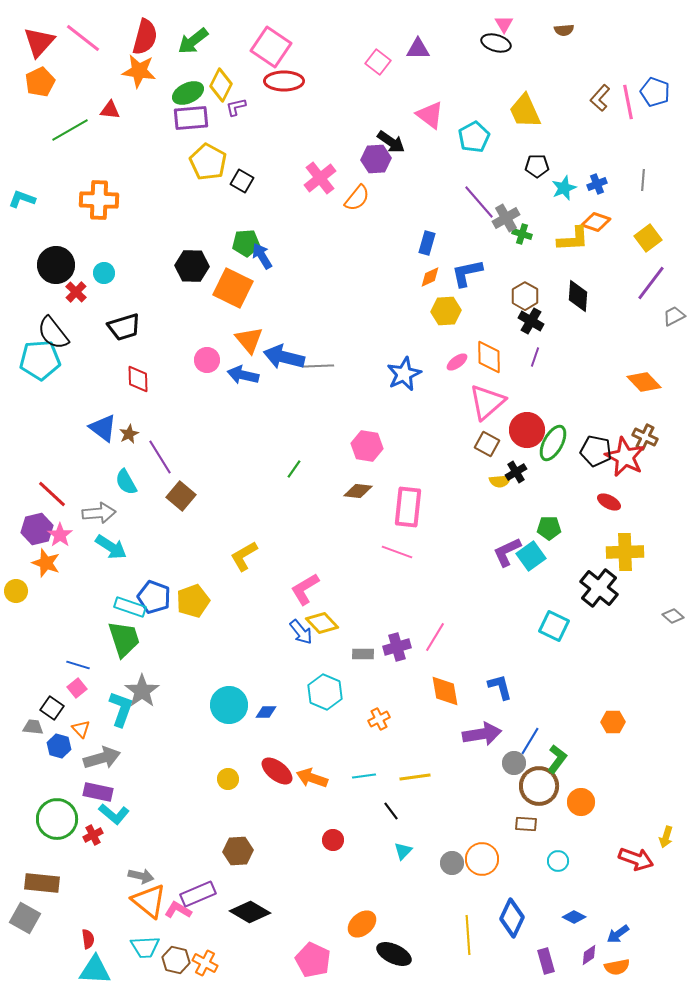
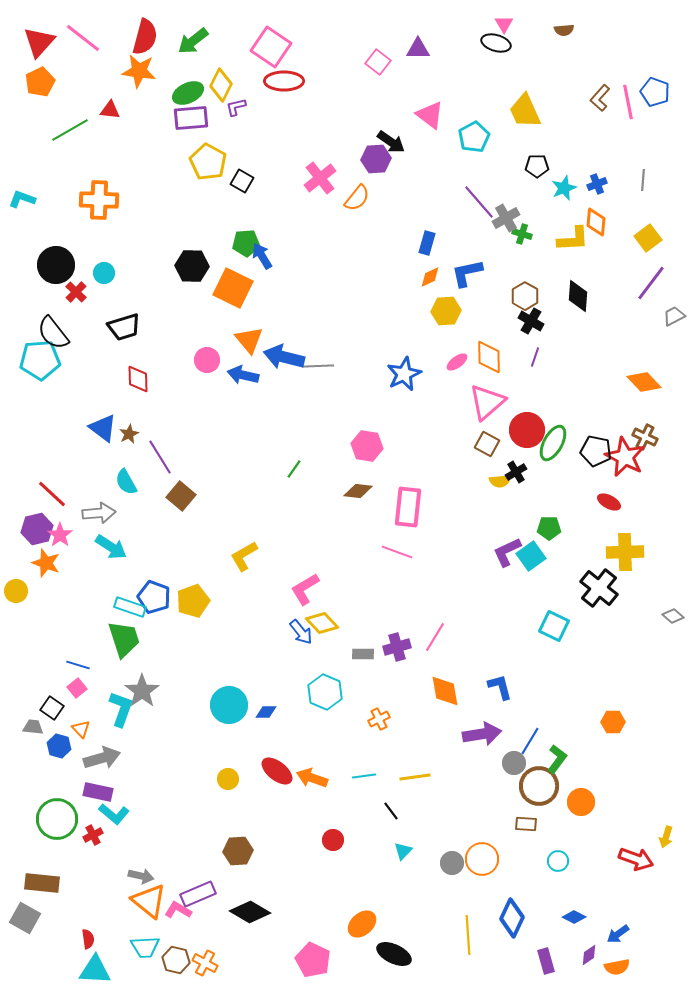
orange diamond at (596, 222): rotated 76 degrees clockwise
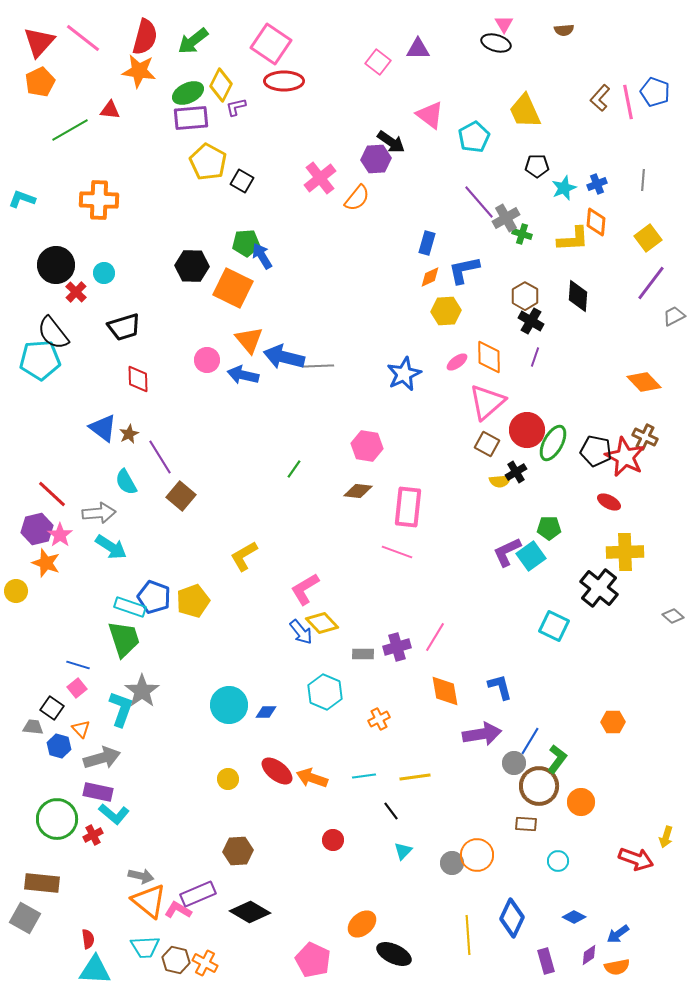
pink square at (271, 47): moved 3 px up
blue L-shape at (467, 273): moved 3 px left, 3 px up
orange circle at (482, 859): moved 5 px left, 4 px up
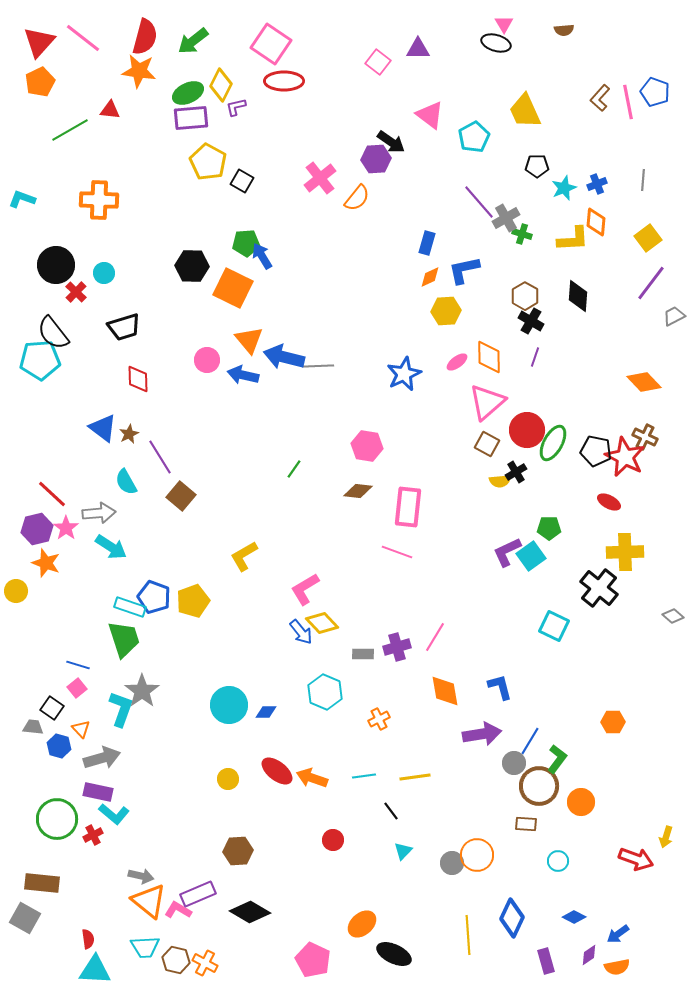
pink star at (60, 535): moved 6 px right, 7 px up
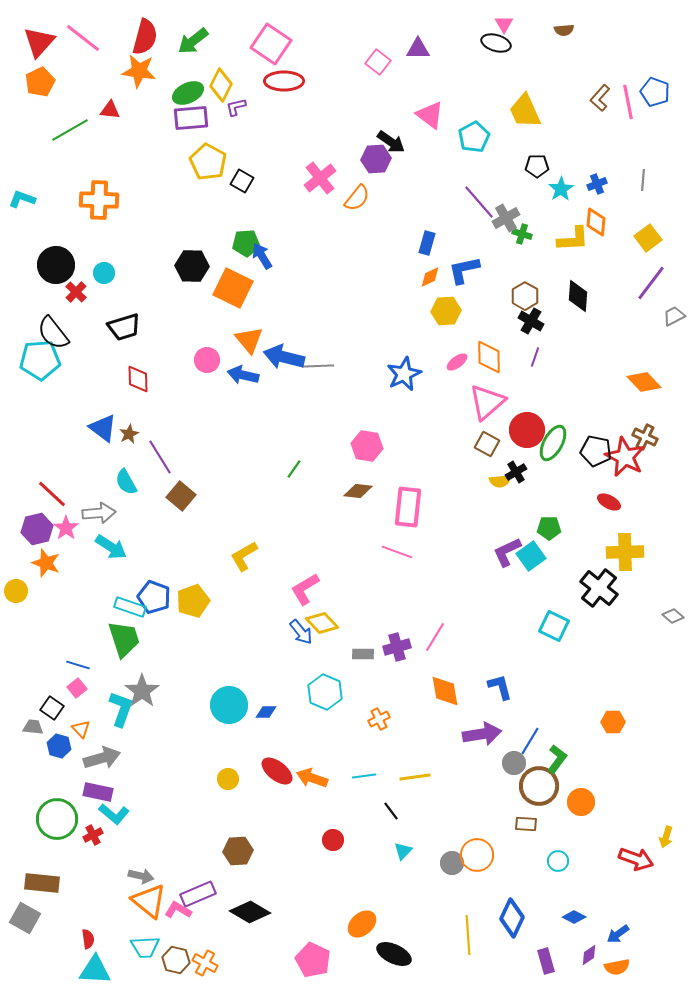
cyan star at (564, 188): moved 3 px left, 1 px down; rotated 10 degrees counterclockwise
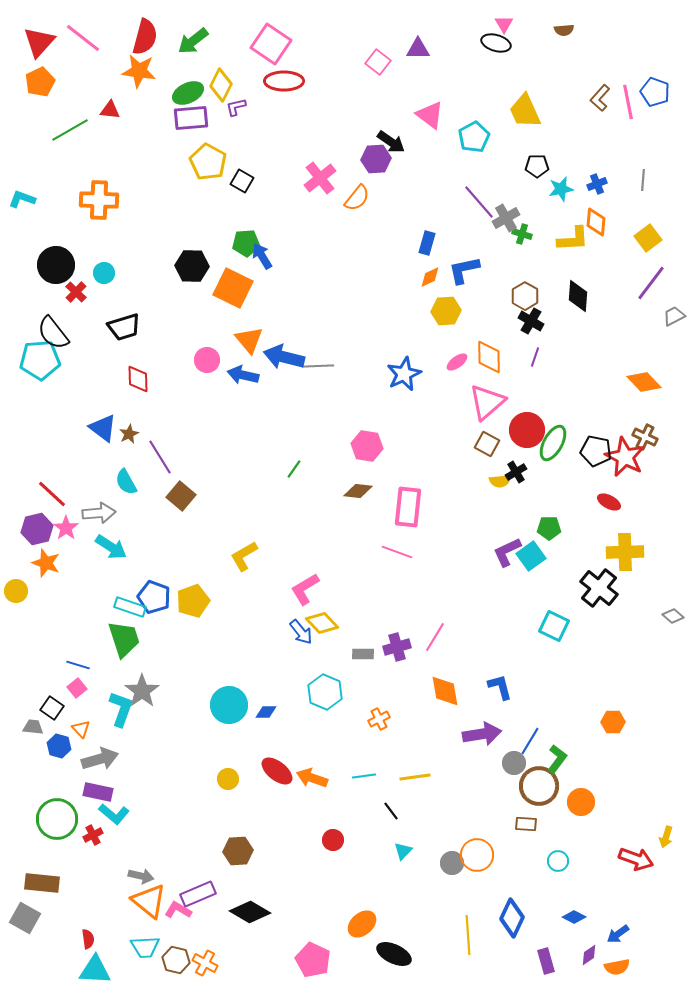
cyan star at (561, 189): rotated 20 degrees clockwise
gray arrow at (102, 758): moved 2 px left, 1 px down
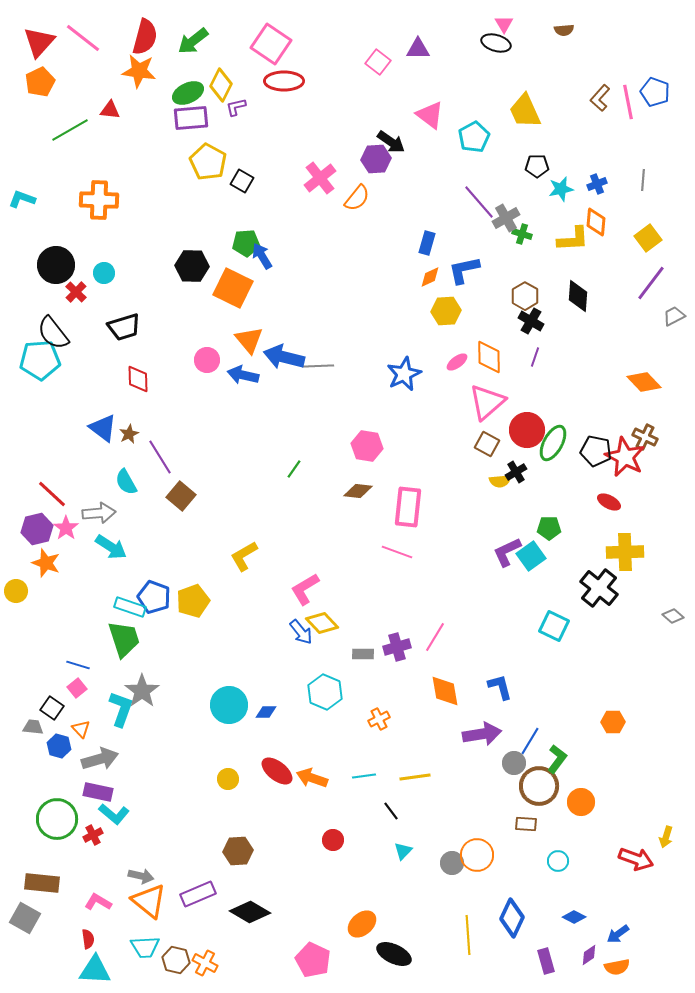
pink L-shape at (178, 910): moved 80 px left, 8 px up
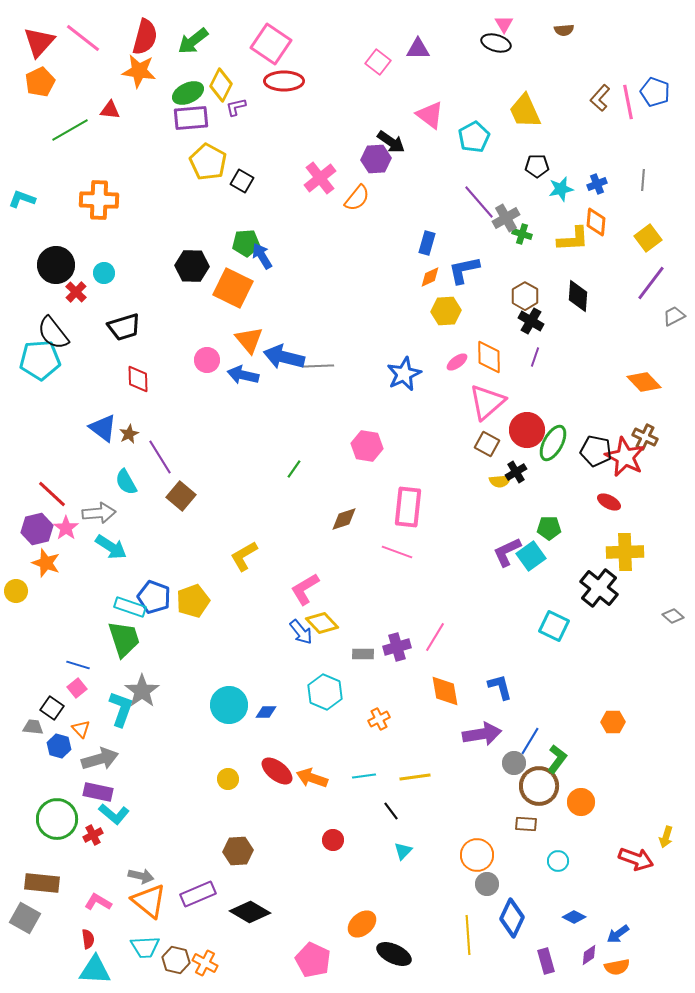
brown diamond at (358, 491): moved 14 px left, 28 px down; rotated 24 degrees counterclockwise
gray circle at (452, 863): moved 35 px right, 21 px down
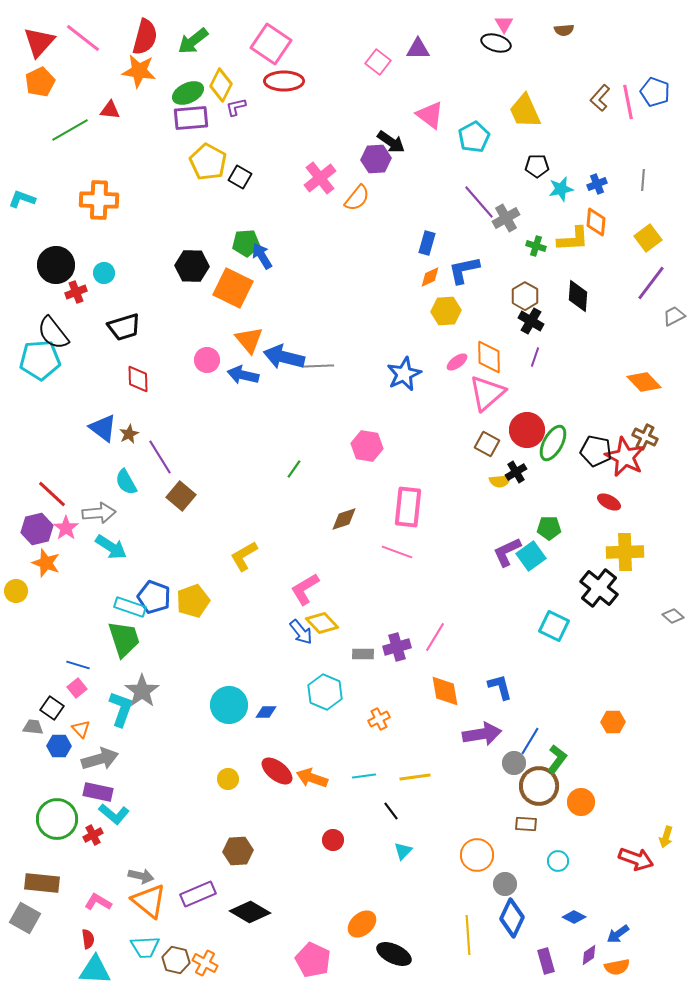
black square at (242, 181): moved 2 px left, 4 px up
green cross at (522, 234): moved 14 px right, 12 px down
red cross at (76, 292): rotated 25 degrees clockwise
pink triangle at (487, 402): moved 9 px up
blue hexagon at (59, 746): rotated 15 degrees counterclockwise
gray circle at (487, 884): moved 18 px right
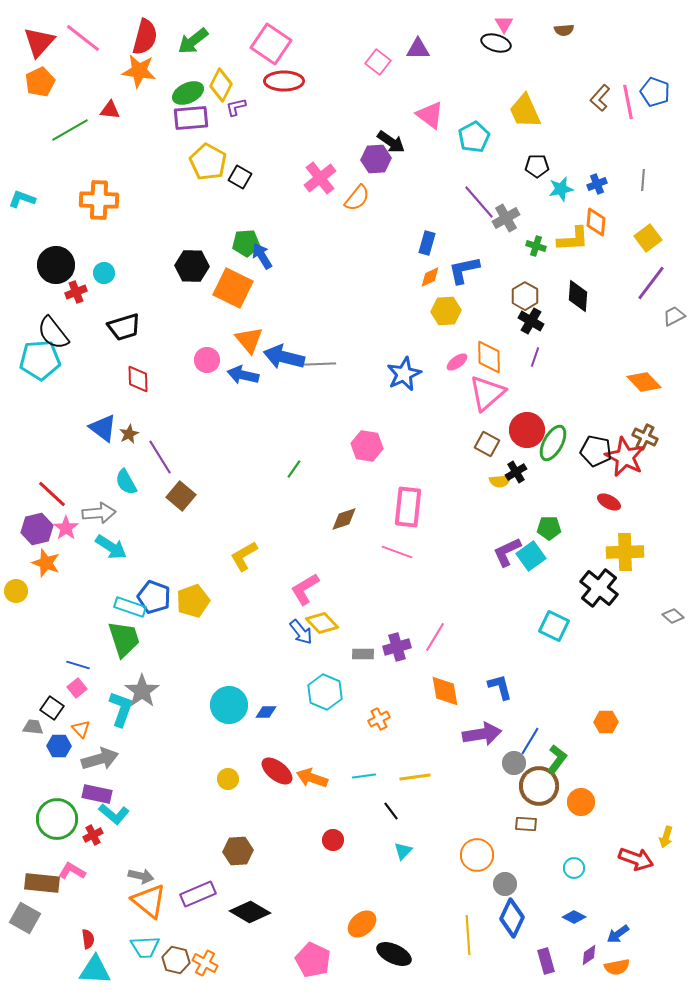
gray line at (318, 366): moved 2 px right, 2 px up
orange hexagon at (613, 722): moved 7 px left
purple rectangle at (98, 792): moved 1 px left, 2 px down
cyan circle at (558, 861): moved 16 px right, 7 px down
pink L-shape at (98, 902): moved 26 px left, 31 px up
